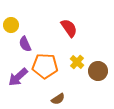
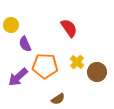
brown circle: moved 1 px left, 1 px down
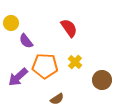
yellow circle: moved 2 px up
purple semicircle: moved 1 px right, 3 px up; rotated 14 degrees counterclockwise
yellow cross: moved 2 px left
brown circle: moved 5 px right, 8 px down
brown semicircle: moved 1 px left
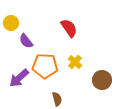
purple arrow: moved 1 px right, 1 px down
brown semicircle: rotated 72 degrees counterclockwise
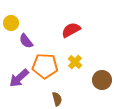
red semicircle: moved 2 px right, 2 px down; rotated 84 degrees counterclockwise
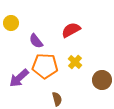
purple semicircle: moved 10 px right
